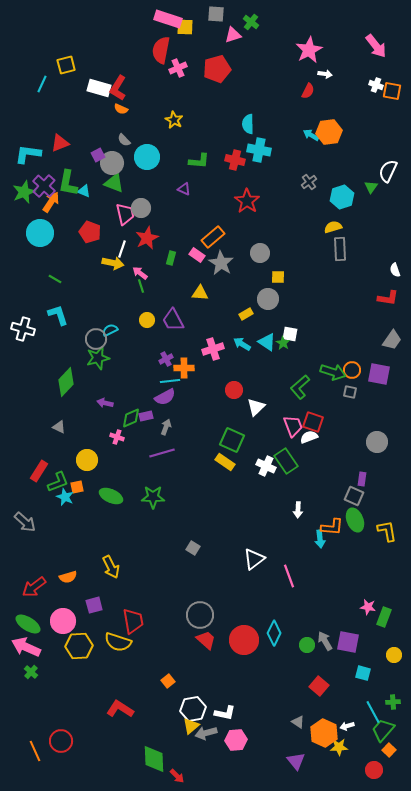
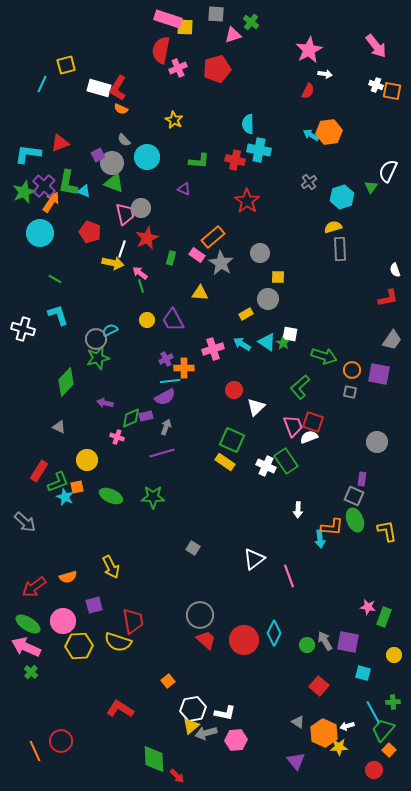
red L-shape at (388, 298): rotated 20 degrees counterclockwise
green arrow at (333, 372): moved 9 px left, 16 px up
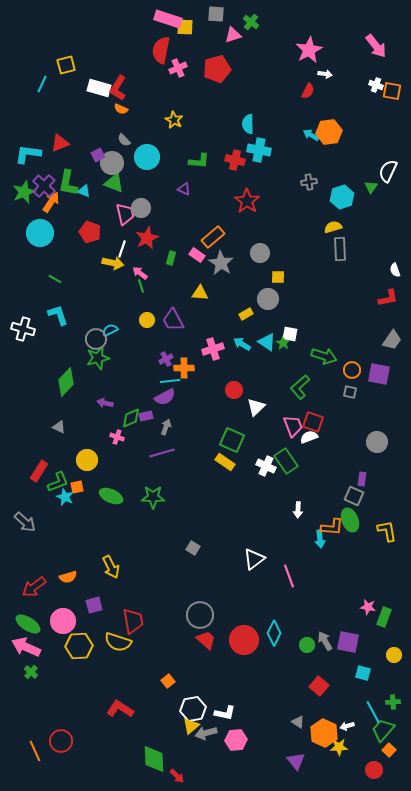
gray cross at (309, 182): rotated 28 degrees clockwise
green ellipse at (355, 520): moved 5 px left
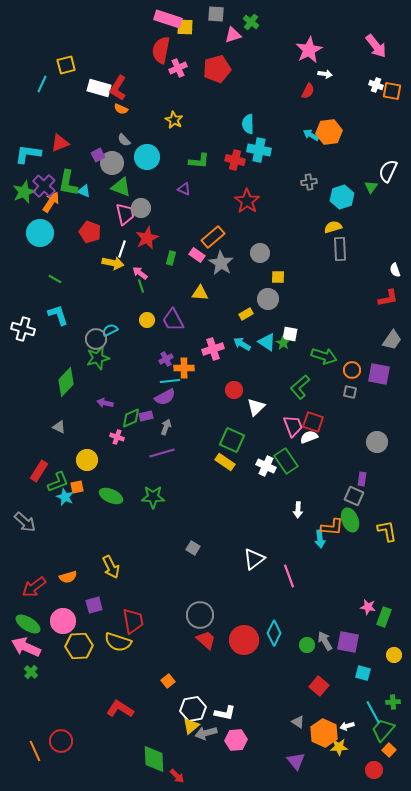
green triangle at (114, 183): moved 7 px right, 4 px down
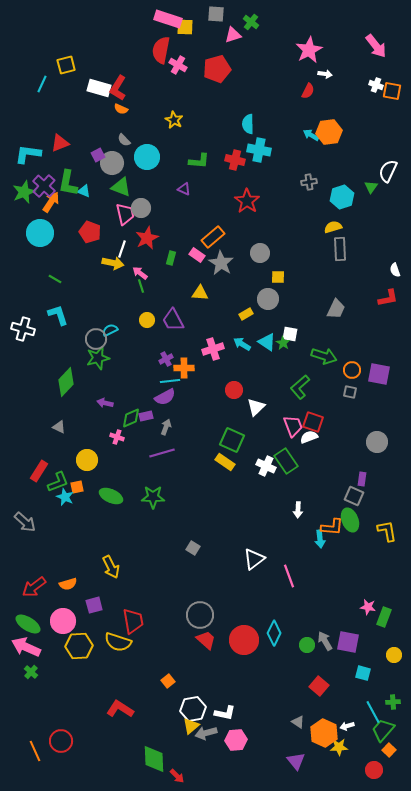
pink cross at (178, 68): moved 3 px up; rotated 36 degrees counterclockwise
gray trapezoid at (392, 340): moved 56 px left, 31 px up; rotated 10 degrees counterclockwise
orange semicircle at (68, 577): moved 7 px down
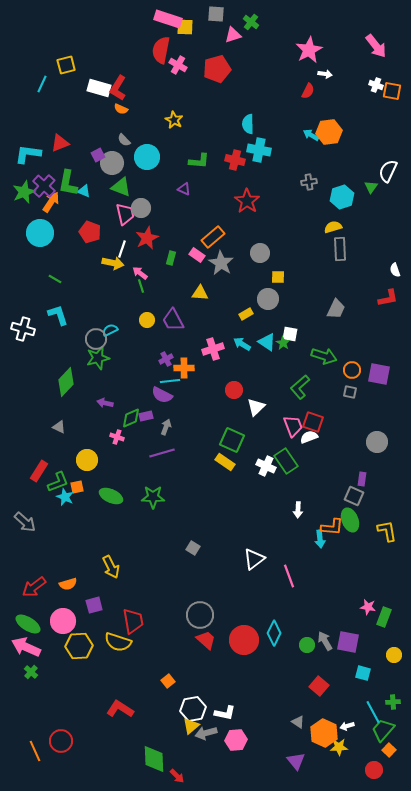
purple semicircle at (165, 397): moved 3 px left, 2 px up; rotated 55 degrees clockwise
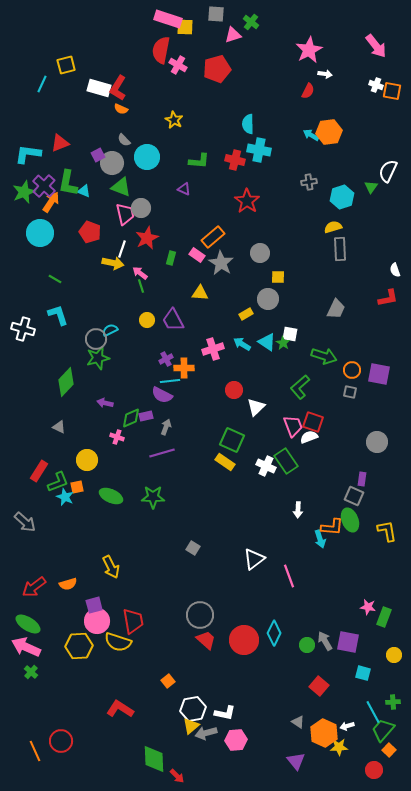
cyan arrow at (320, 539): rotated 12 degrees counterclockwise
pink circle at (63, 621): moved 34 px right
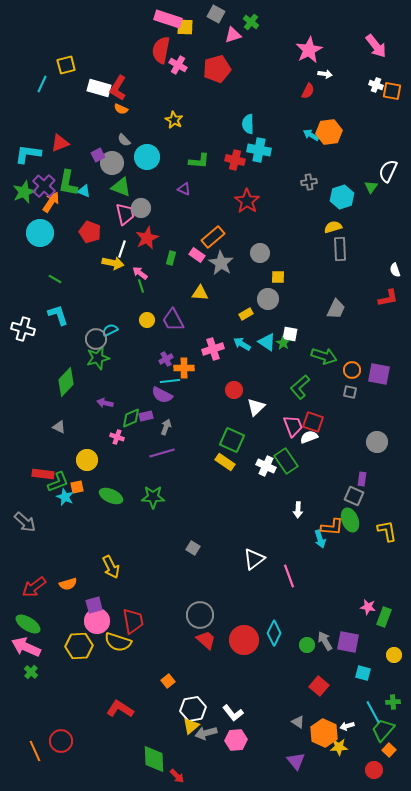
gray square at (216, 14): rotated 24 degrees clockwise
red rectangle at (39, 471): moved 4 px right, 3 px down; rotated 65 degrees clockwise
white L-shape at (225, 713): moved 8 px right; rotated 40 degrees clockwise
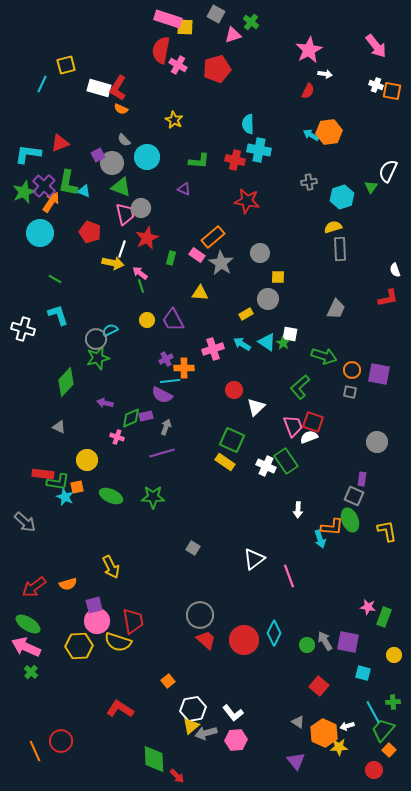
red star at (247, 201): rotated 25 degrees counterclockwise
green L-shape at (58, 482): rotated 30 degrees clockwise
